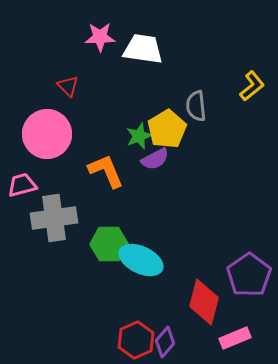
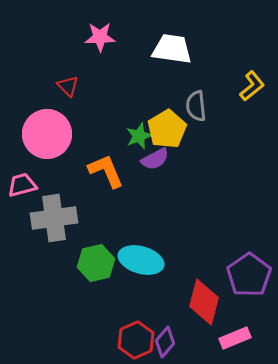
white trapezoid: moved 29 px right
green hexagon: moved 13 px left, 19 px down; rotated 12 degrees counterclockwise
cyan ellipse: rotated 9 degrees counterclockwise
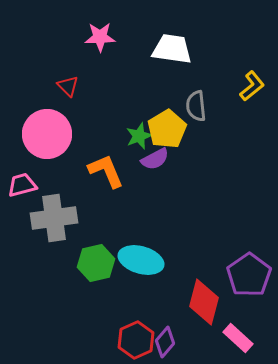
pink rectangle: moved 3 px right; rotated 64 degrees clockwise
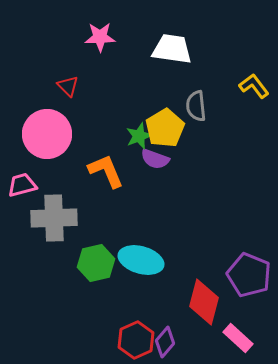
yellow L-shape: moved 2 px right; rotated 88 degrees counterclockwise
yellow pentagon: moved 2 px left, 1 px up
purple semicircle: rotated 48 degrees clockwise
gray cross: rotated 6 degrees clockwise
purple pentagon: rotated 15 degrees counterclockwise
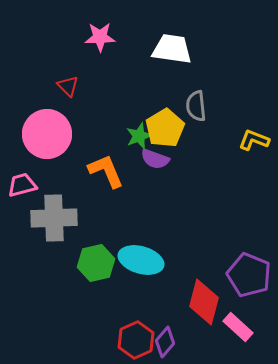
yellow L-shape: moved 54 px down; rotated 32 degrees counterclockwise
pink rectangle: moved 11 px up
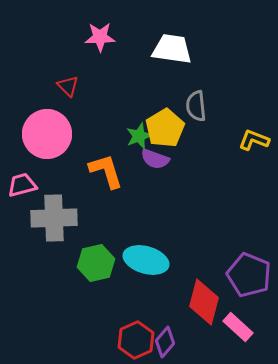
orange L-shape: rotated 6 degrees clockwise
cyan ellipse: moved 5 px right
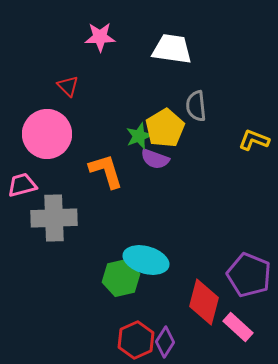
green hexagon: moved 25 px right, 15 px down
purple diamond: rotated 8 degrees counterclockwise
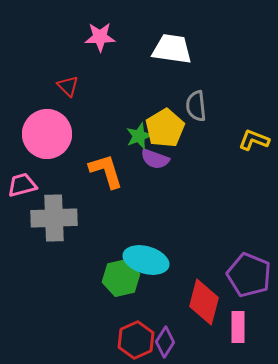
pink rectangle: rotated 48 degrees clockwise
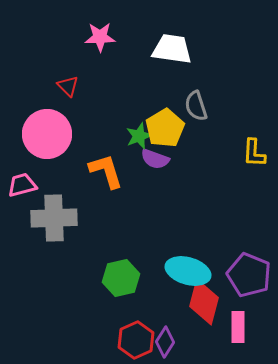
gray semicircle: rotated 12 degrees counterclockwise
yellow L-shape: moved 13 px down; rotated 108 degrees counterclockwise
cyan ellipse: moved 42 px right, 11 px down
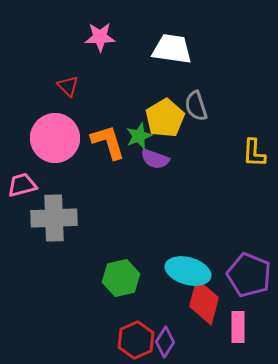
yellow pentagon: moved 10 px up
pink circle: moved 8 px right, 4 px down
orange L-shape: moved 2 px right, 29 px up
